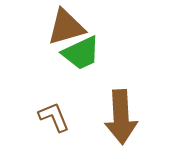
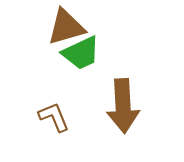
brown arrow: moved 2 px right, 11 px up
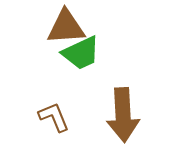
brown triangle: rotated 12 degrees clockwise
brown arrow: moved 9 px down
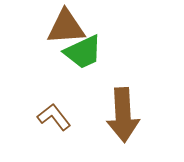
green trapezoid: moved 2 px right, 1 px up
brown L-shape: rotated 16 degrees counterclockwise
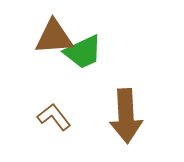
brown triangle: moved 12 px left, 10 px down
brown arrow: moved 3 px right, 1 px down
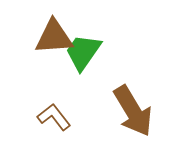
green trapezoid: rotated 150 degrees clockwise
brown arrow: moved 7 px right, 5 px up; rotated 28 degrees counterclockwise
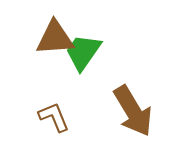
brown triangle: moved 1 px right, 1 px down
brown L-shape: rotated 16 degrees clockwise
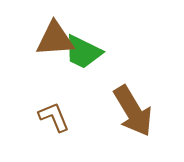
brown triangle: moved 1 px down
green trapezoid: rotated 99 degrees counterclockwise
